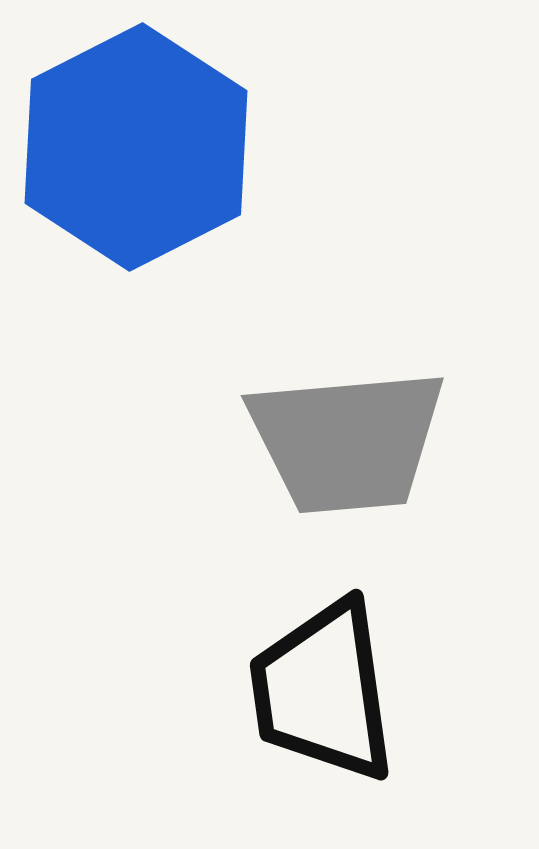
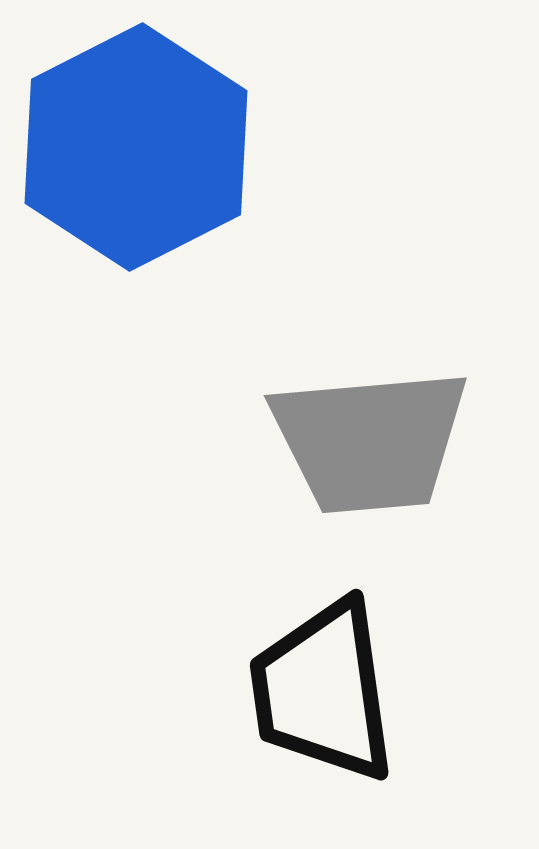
gray trapezoid: moved 23 px right
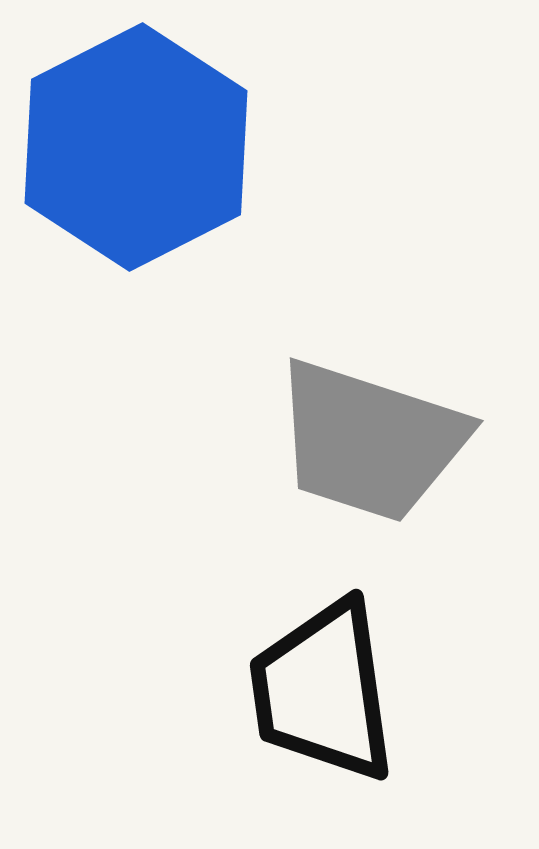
gray trapezoid: rotated 23 degrees clockwise
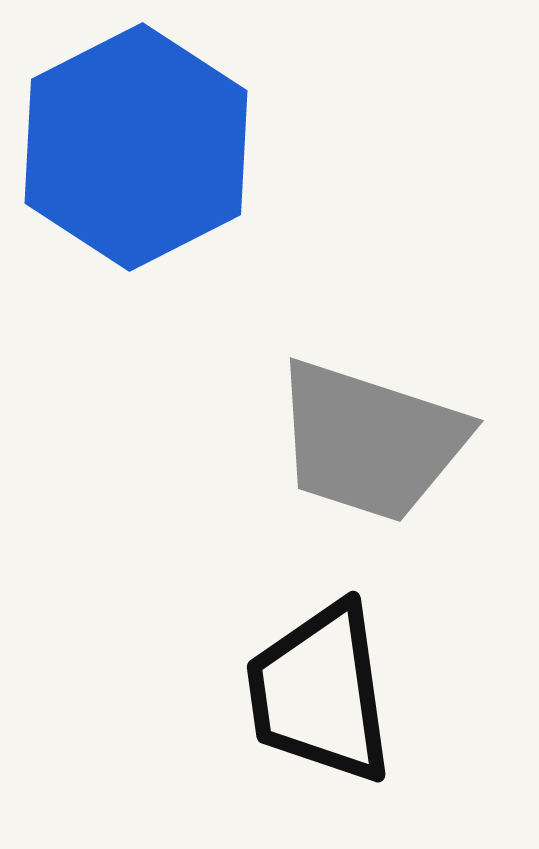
black trapezoid: moved 3 px left, 2 px down
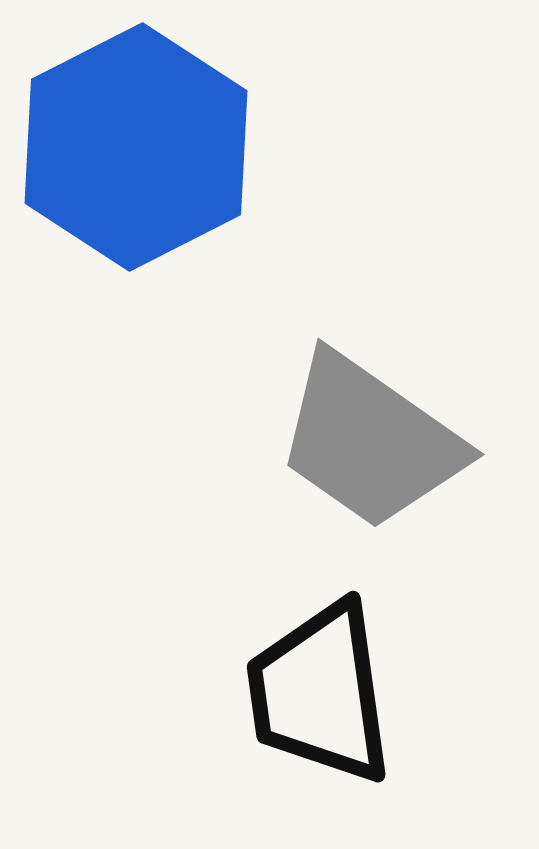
gray trapezoid: rotated 17 degrees clockwise
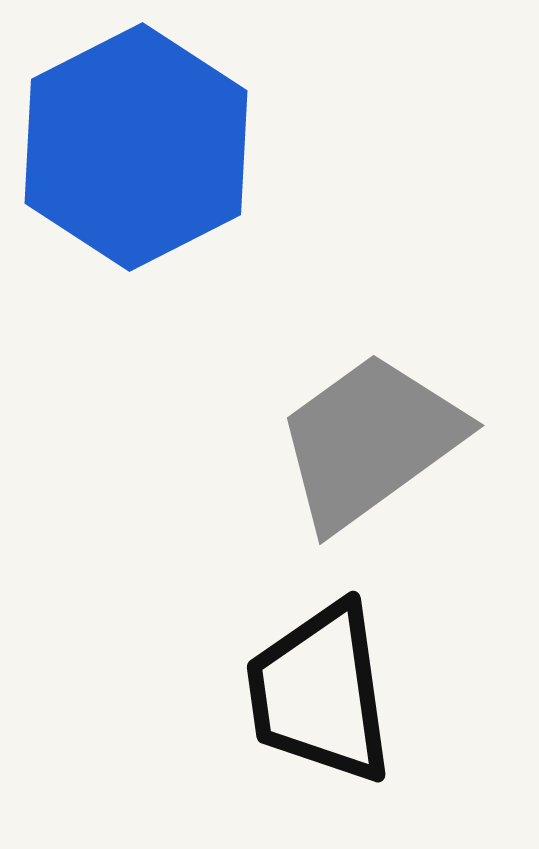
gray trapezoid: rotated 109 degrees clockwise
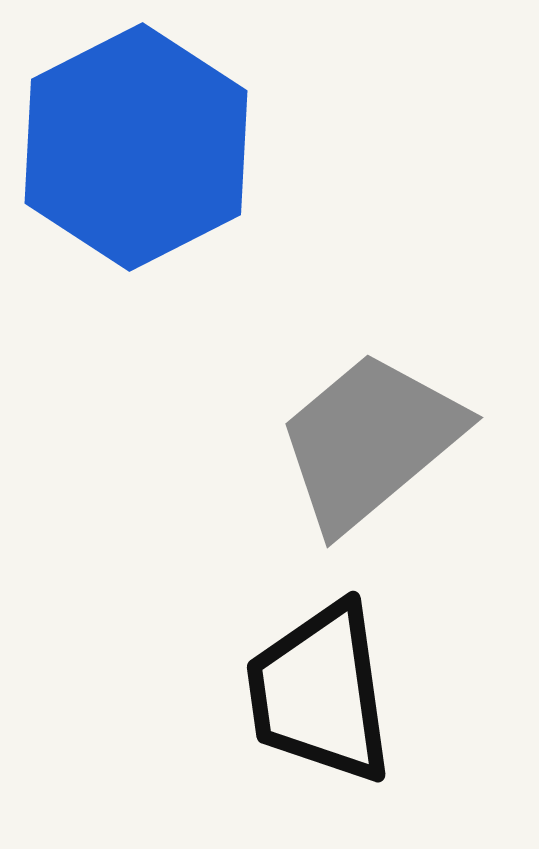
gray trapezoid: rotated 4 degrees counterclockwise
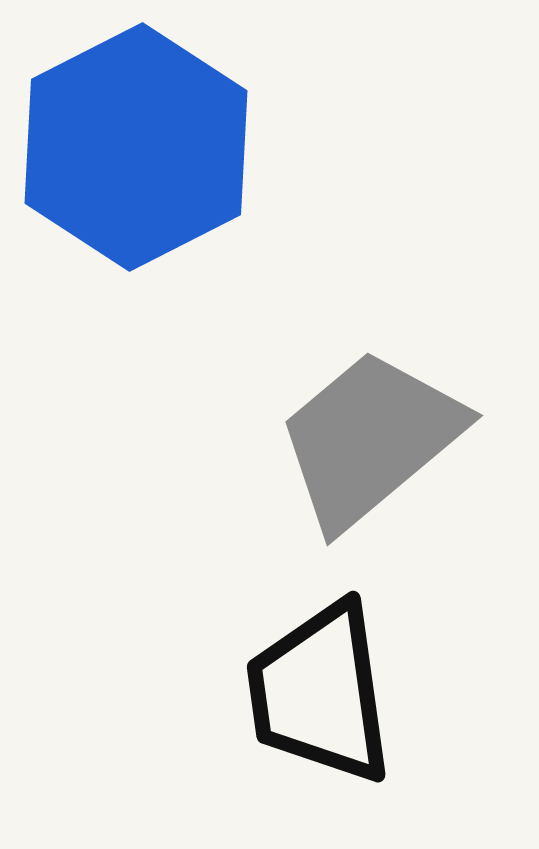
gray trapezoid: moved 2 px up
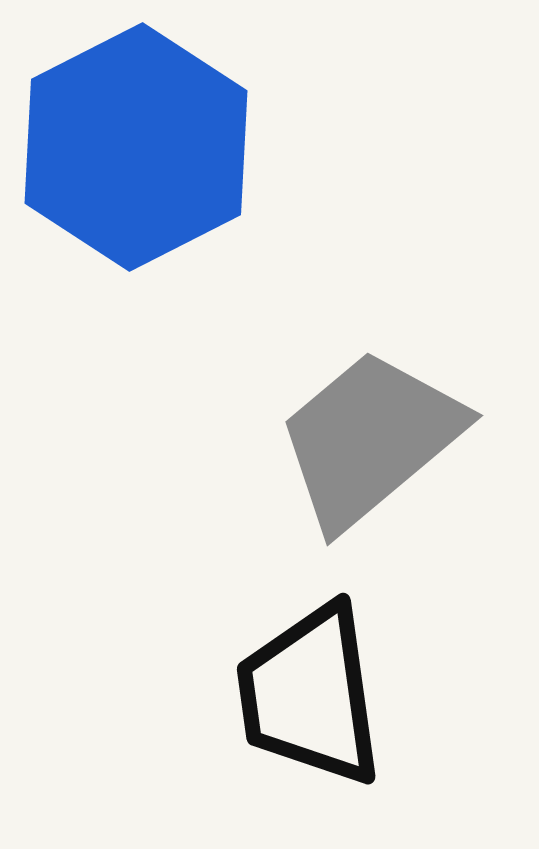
black trapezoid: moved 10 px left, 2 px down
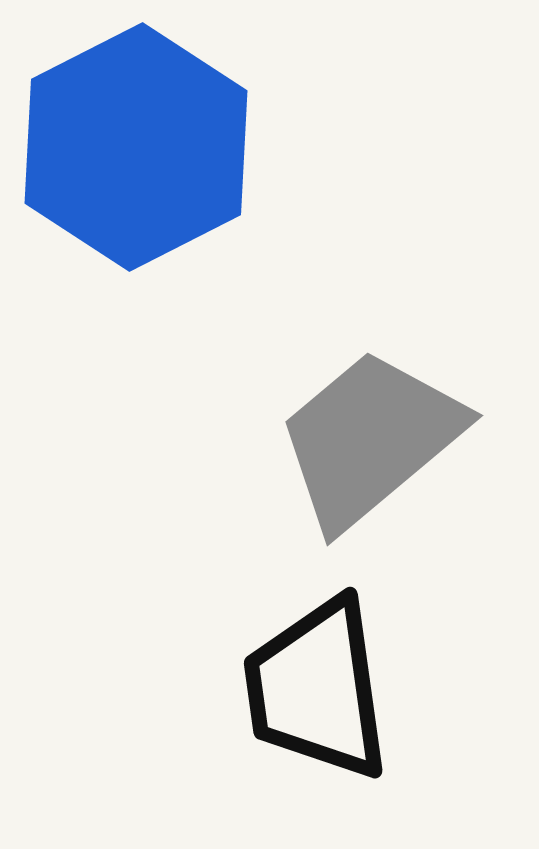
black trapezoid: moved 7 px right, 6 px up
